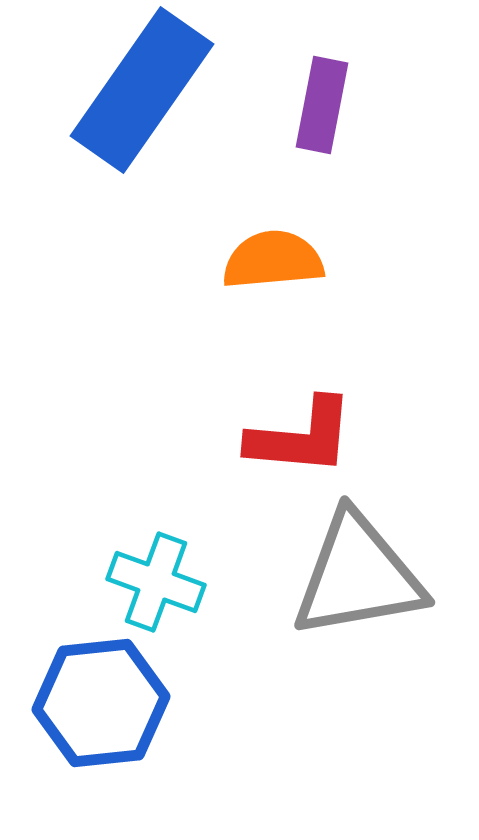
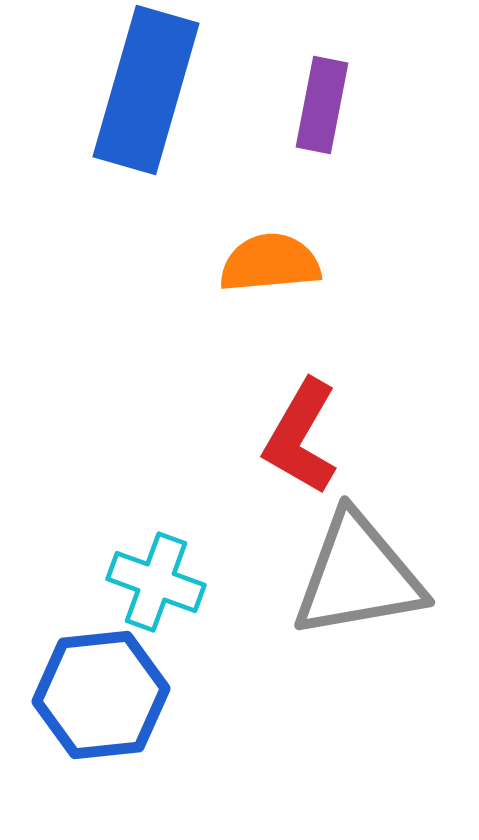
blue rectangle: moved 4 px right; rotated 19 degrees counterclockwise
orange semicircle: moved 3 px left, 3 px down
red L-shape: rotated 115 degrees clockwise
blue hexagon: moved 8 px up
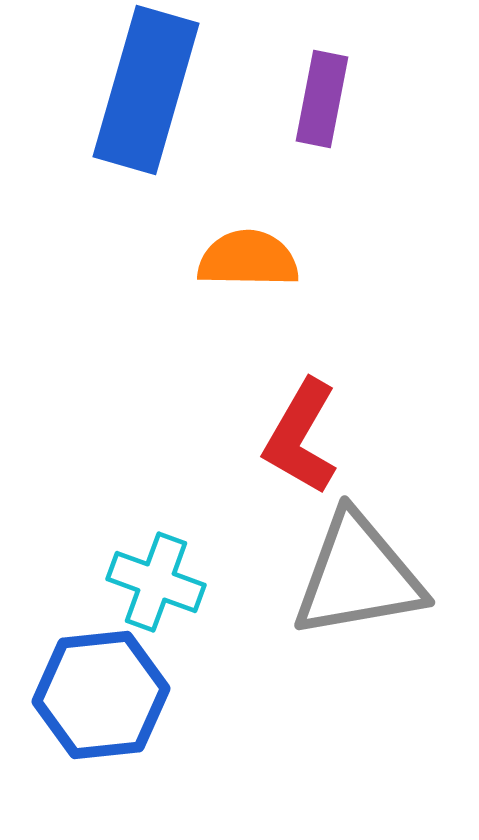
purple rectangle: moved 6 px up
orange semicircle: moved 22 px left, 4 px up; rotated 6 degrees clockwise
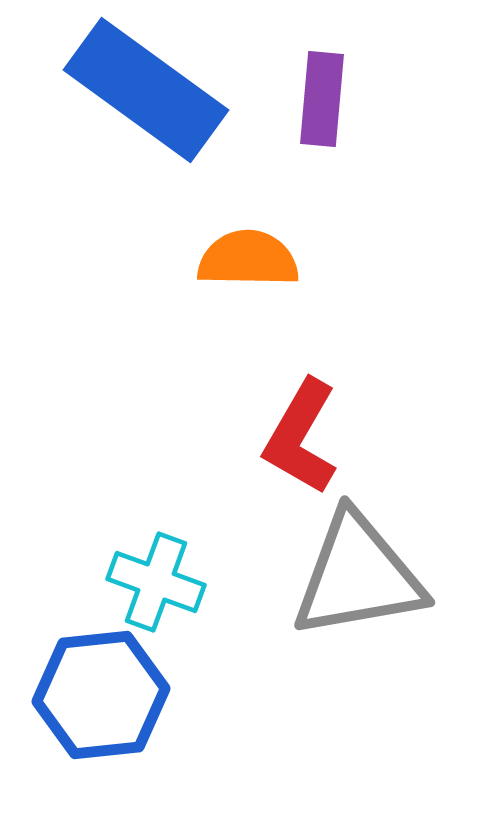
blue rectangle: rotated 70 degrees counterclockwise
purple rectangle: rotated 6 degrees counterclockwise
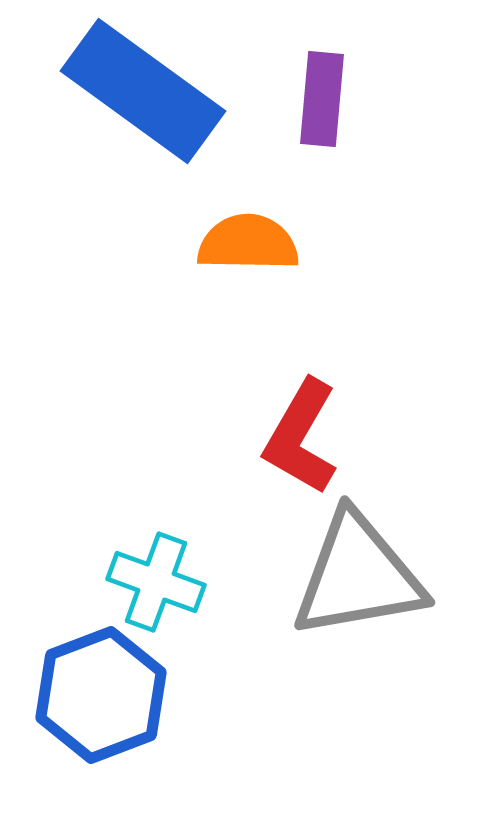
blue rectangle: moved 3 px left, 1 px down
orange semicircle: moved 16 px up
blue hexagon: rotated 15 degrees counterclockwise
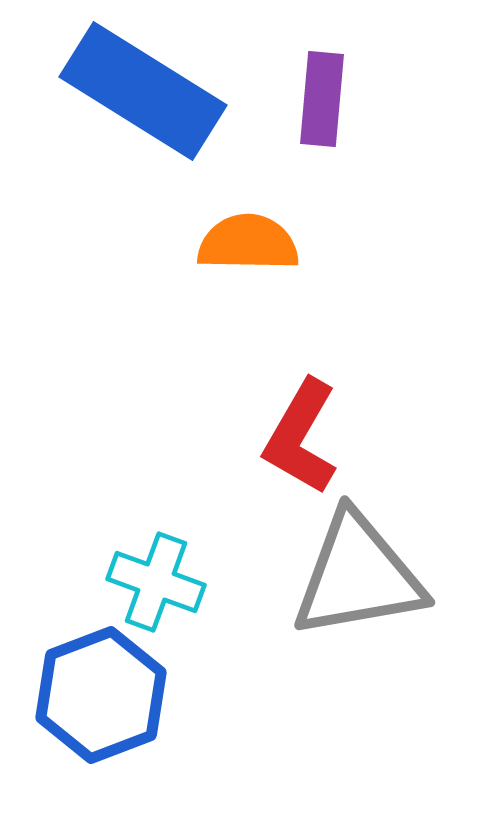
blue rectangle: rotated 4 degrees counterclockwise
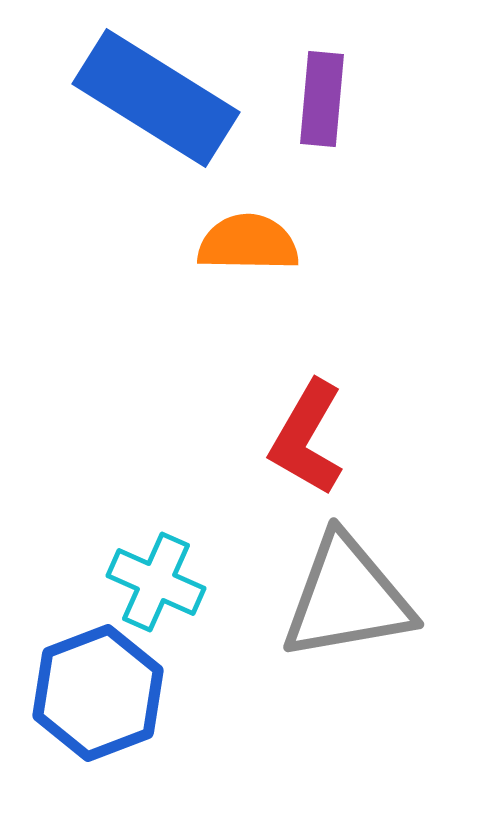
blue rectangle: moved 13 px right, 7 px down
red L-shape: moved 6 px right, 1 px down
gray triangle: moved 11 px left, 22 px down
cyan cross: rotated 4 degrees clockwise
blue hexagon: moved 3 px left, 2 px up
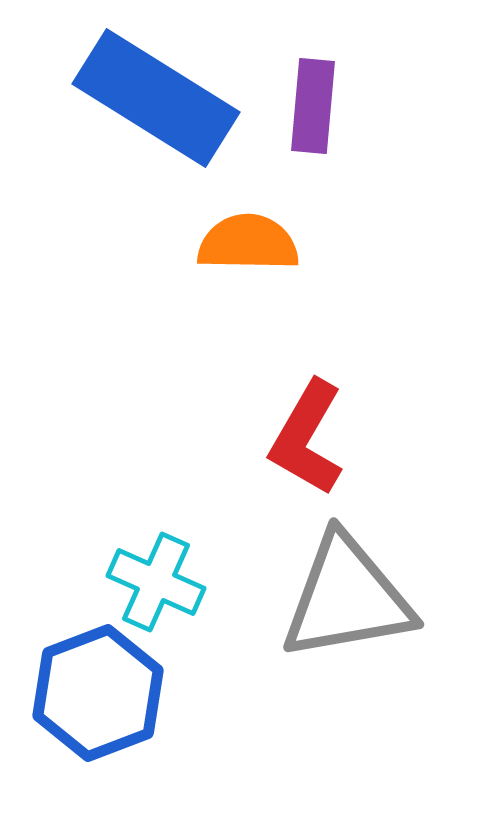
purple rectangle: moved 9 px left, 7 px down
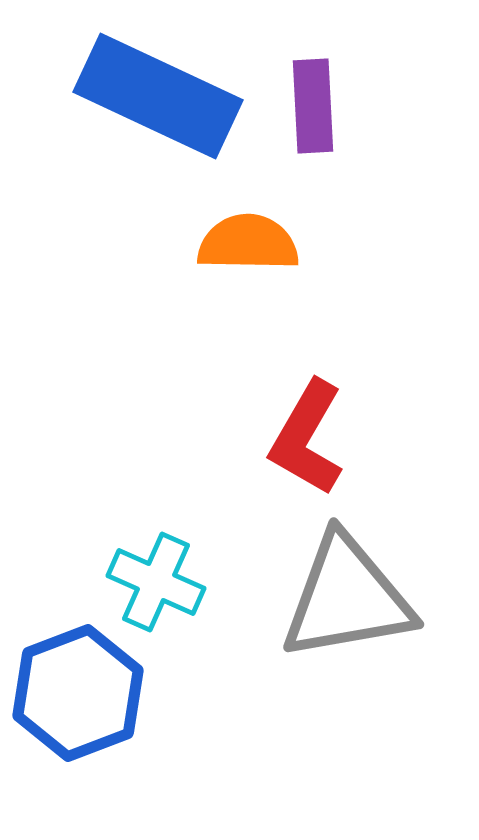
blue rectangle: moved 2 px right, 2 px up; rotated 7 degrees counterclockwise
purple rectangle: rotated 8 degrees counterclockwise
blue hexagon: moved 20 px left
